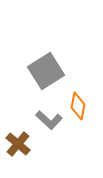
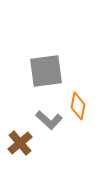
gray square: rotated 24 degrees clockwise
brown cross: moved 2 px right, 1 px up; rotated 10 degrees clockwise
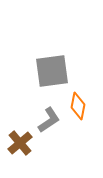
gray square: moved 6 px right
gray L-shape: rotated 76 degrees counterclockwise
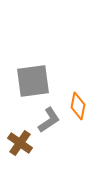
gray square: moved 19 px left, 10 px down
brown cross: rotated 15 degrees counterclockwise
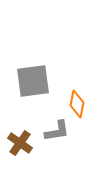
orange diamond: moved 1 px left, 2 px up
gray L-shape: moved 8 px right, 11 px down; rotated 24 degrees clockwise
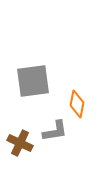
gray L-shape: moved 2 px left
brown cross: rotated 10 degrees counterclockwise
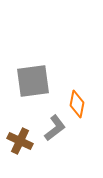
gray L-shape: moved 3 px up; rotated 28 degrees counterclockwise
brown cross: moved 2 px up
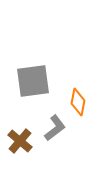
orange diamond: moved 1 px right, 2 px up
brown cross: rotated 15 degrees clockwise
